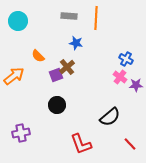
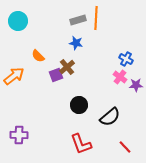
gray rectangle: moved 9 px right, 4 px down; rotated 21 degrees counterclockwise
black circle: moved 22 px right
purple cross: moved 2 px left, 2 px down; rotated 12 degrees clockwise
red line: moved 5 px left, 3 px down
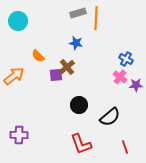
gray rectangle: moved 7 px up
purple square: rotated 16 degrees clockwise
red line: rotated 24 degrees clockwise
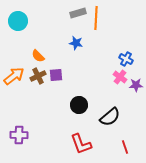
brown cross: moved 29 px left, 9 px down; rotated 14 degrees clockwise
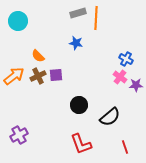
purple cross: rotated 30 degrees counterclockwise
